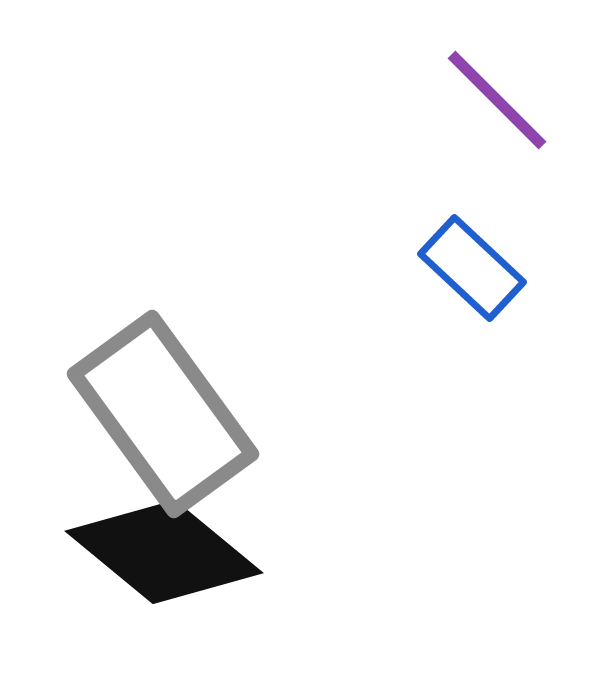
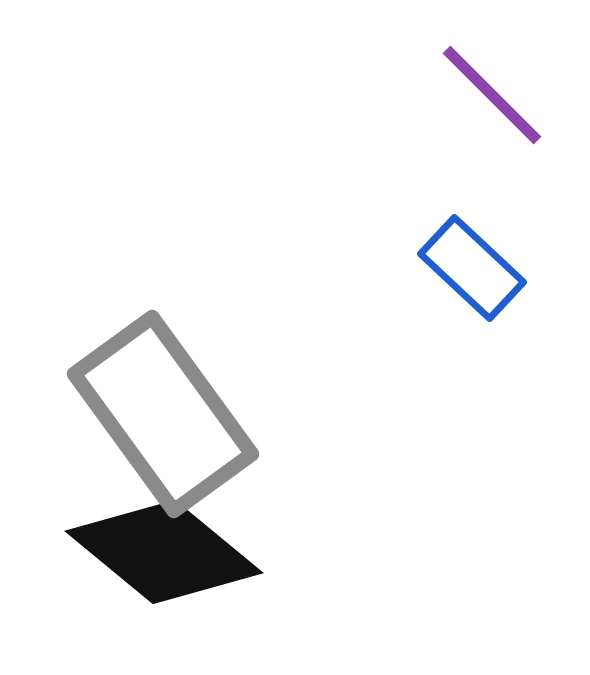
purple line: moved 5 px left, 5 px up
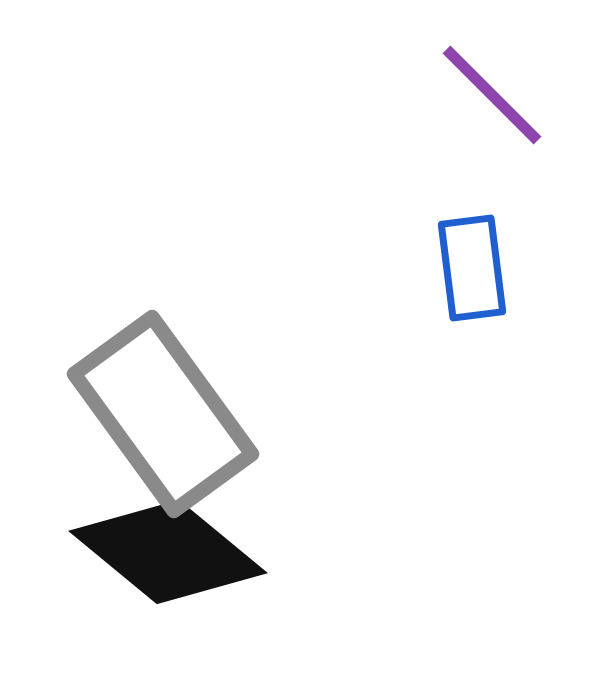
blue rectangle: rotated 40 degrees clockwise
black diamond: moved 4 px right
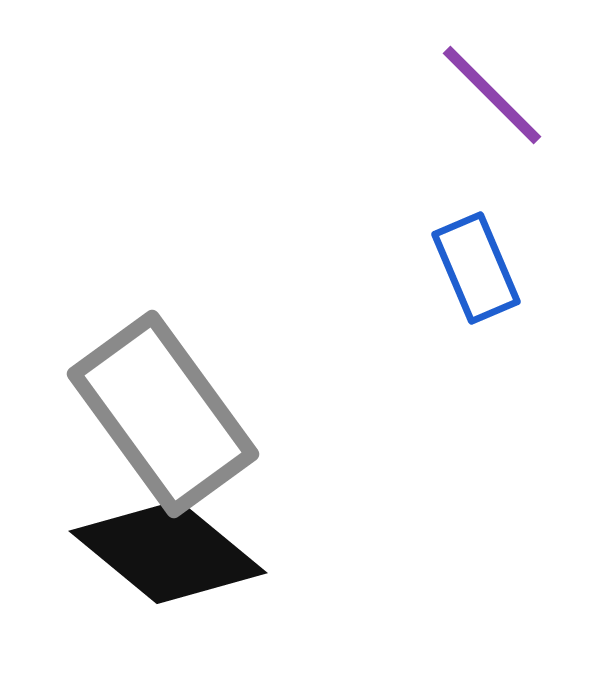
blue rectangle: moved 4 px right; rotated 16 degrees counterclockwise
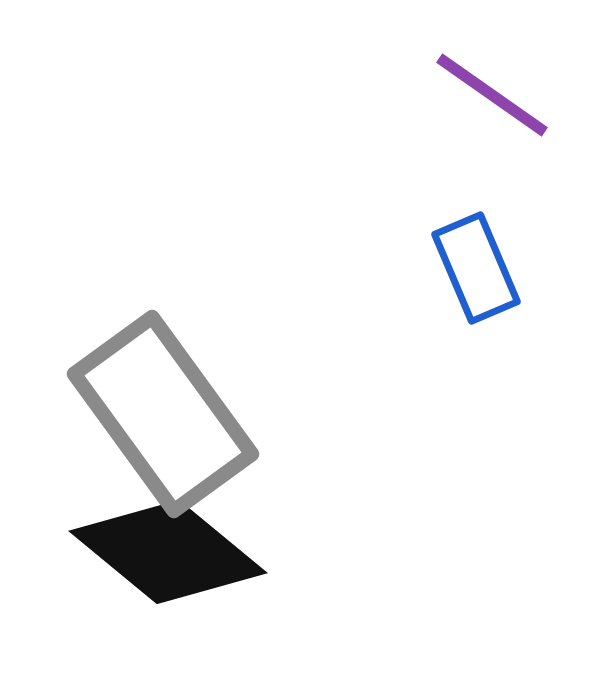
purple line: rotated 10 degrees counterclockwise
